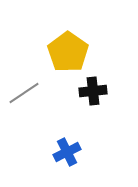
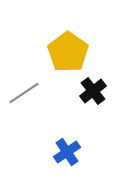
black cross: rotated 32 degrees counterclockwise
blue cross: rotated 8 degrees counterclockwise
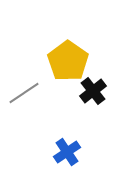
yellow pentagon: moved 9 px down
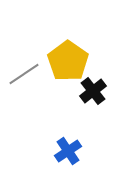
gray line: moved 19 px up
blue cross: moved 1 px right, 1 px up
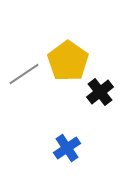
black cross: moved 7 px right, 1 px down
blue cross: moved 1 px left, 3 px up
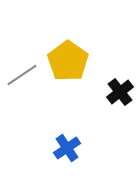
gray line: moved 2 px left, 1 px down
black cross: moved 20 px right
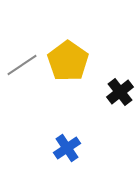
gray line: moved 10 px up
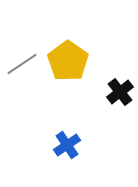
gray line: moved 1 px up
blue cross: moved 3 px up
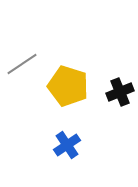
yellow pentagon: moved 25 px down; rotated 18 degrees counterclockwise
black cross: rotated 16 degrees clockwise
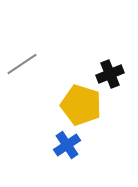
yellow pentagon: moved 13 px right, 19 px down
black cross: moved 10 px left, 18 px up
